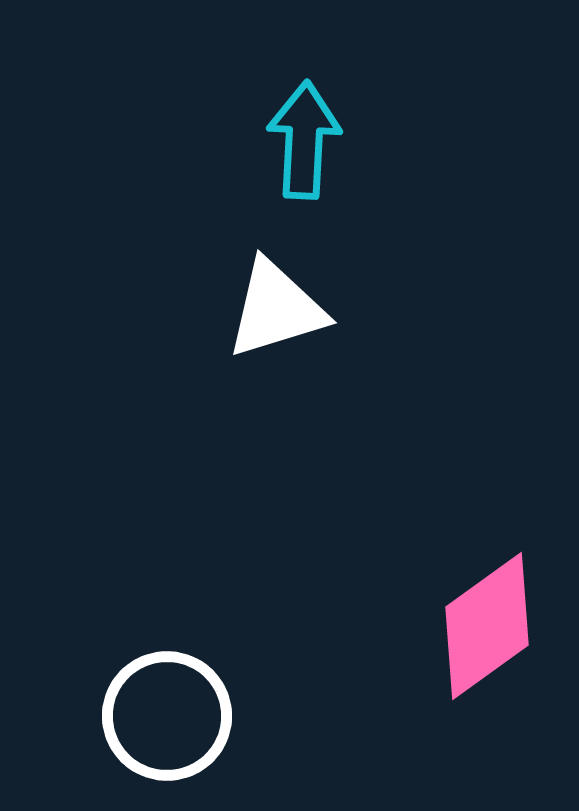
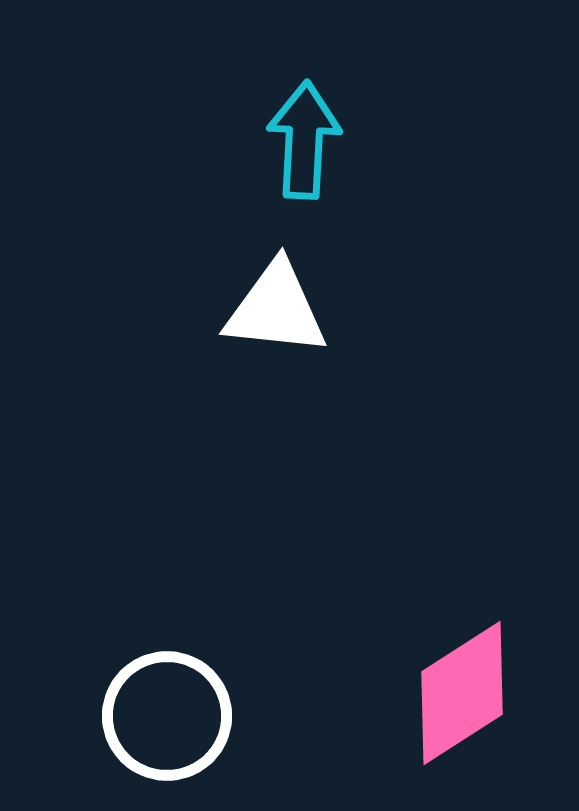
white triangle: rotated 23 degrees clockwise
pink diamond: moved 25 px left, 67 px down; rotated 3 degrees clockwise
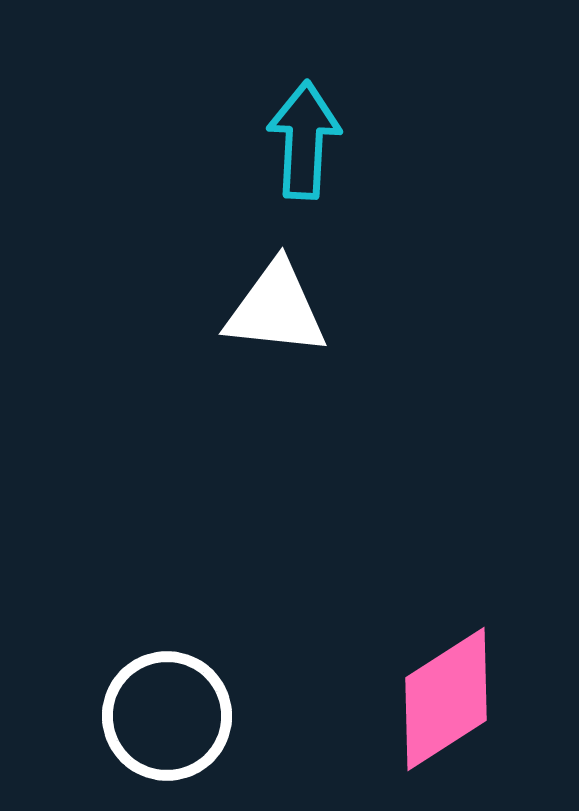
pink diamond: moved 16 px left, 6 px down
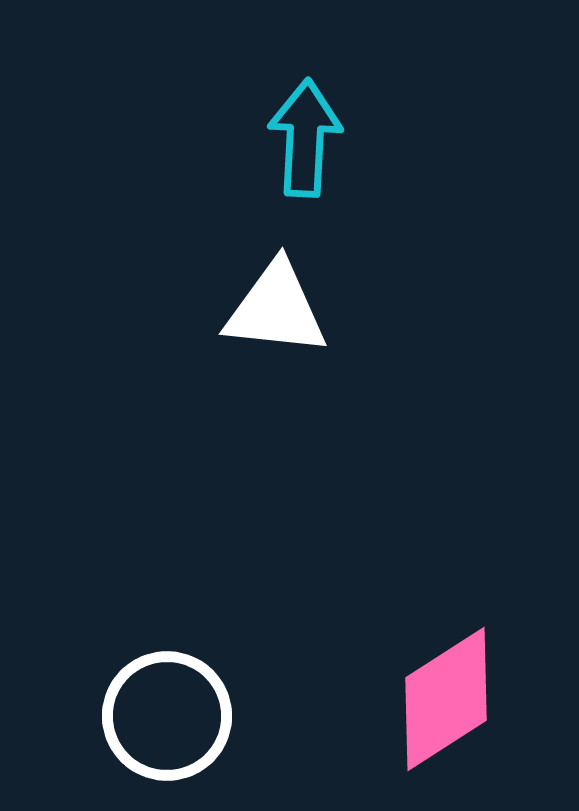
cyan arrow: moved 1 px right, 2 px up
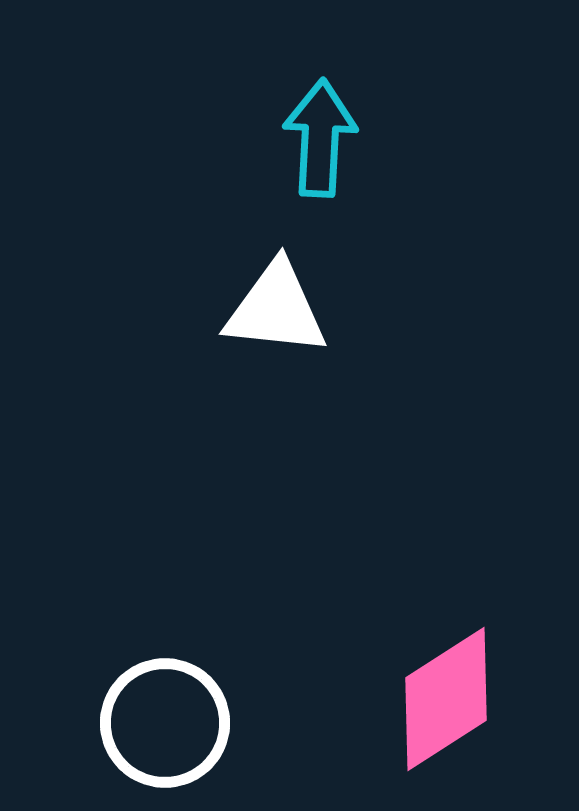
cyan arrow: moved 15 px right
white circle: moved 2 px left, 7 px down
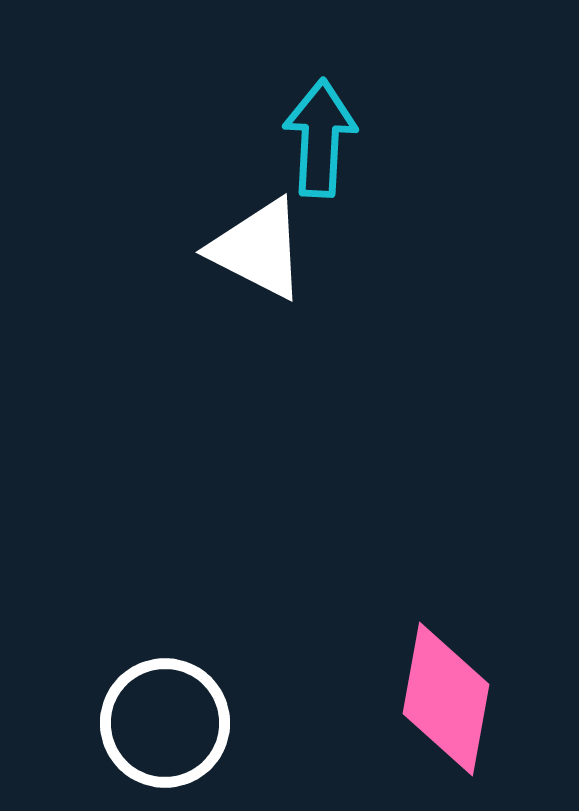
white triangle: moved 18 px left, 60 px up; rotated 21 degrees clockwise
pink diamond: rotated 47 degrees counterclockwise
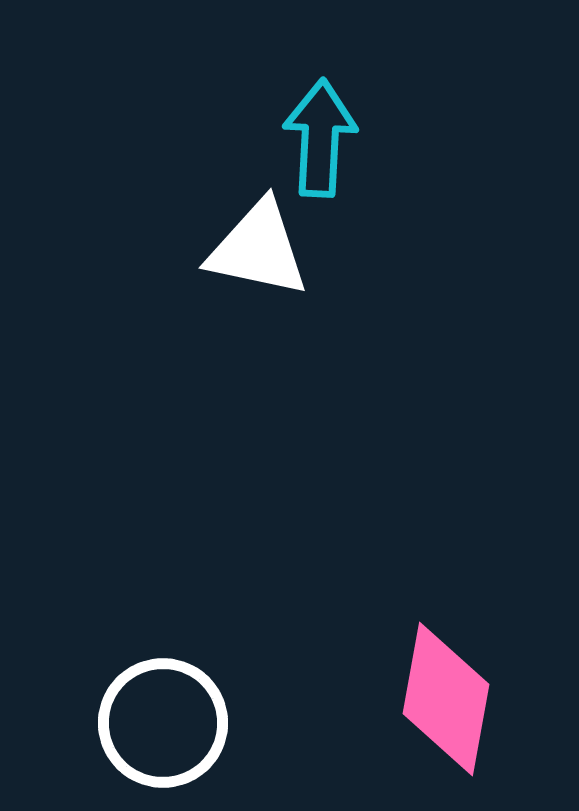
white triangle: rotated 15 degrees counterclockwise
white circle: moved 2 px left
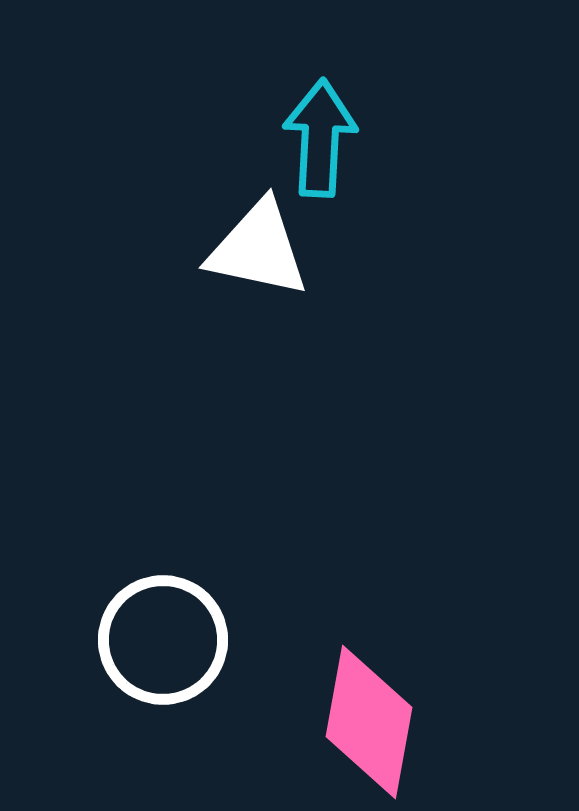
pink diamond: moved 77 px left, 23 px down
white circle: moved 83 px up
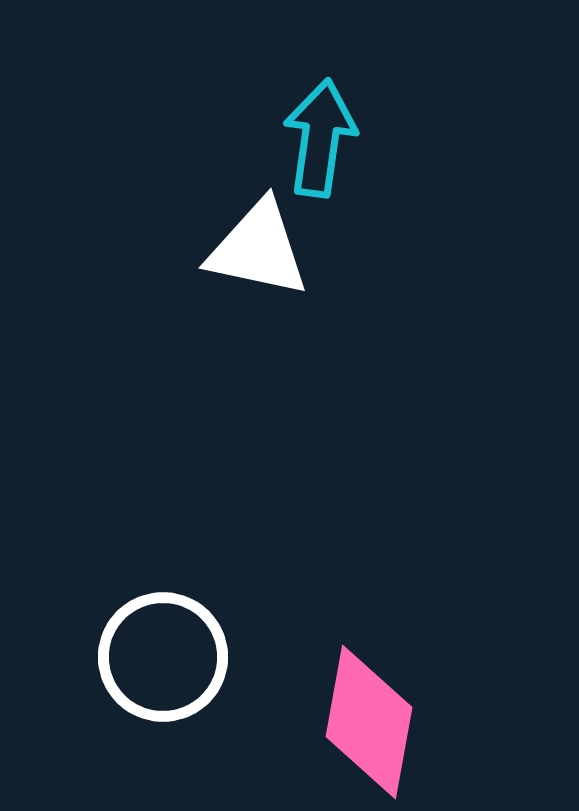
cyan arrow: rotated 5 degrees clockwise
white circle: moved 17 px down
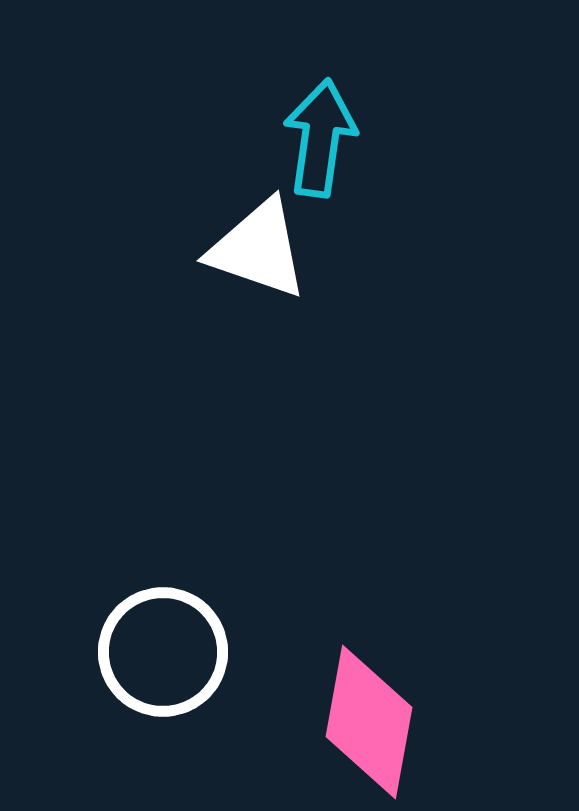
white triangle: rotated 7 degrees clockwise
white circle: moved 5 px up
